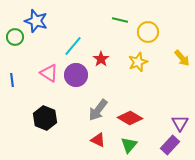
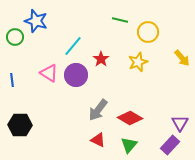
black hexagon: moved 25 px left, 7 px down; rotated 20 degrees counterclockwise
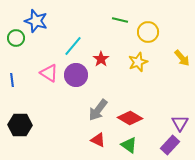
green circle: moved 1 px right, 1 px down
green triangle: rotated 36 degrees counterclockwise
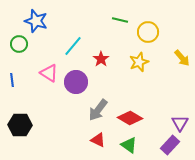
green circle: moved 3 px right, 6 px down
yellow star: moved 1 px right
purple circle: moved 7 px down
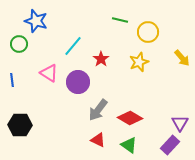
purple circle: moved 2 px right
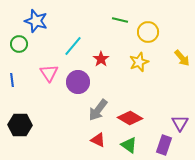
pink triangle: rotated 24 degrees clockwise
purple rectangle: moved 6 px left; rotated 24 degrees counterclockwise
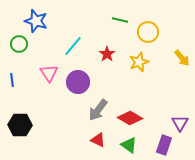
red star: moved 6 px right, 5 px up
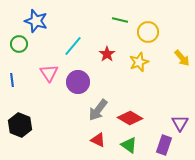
black hexagon: rotated 20 degrees clockwise
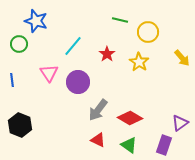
yellow star: rotated 18 degrees counterclockwise
purple triangle: rotated 24 degrees clockwise
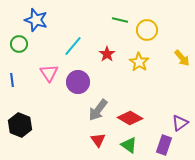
blue star: moved 1 px up
yellow circle: moved 1 px left, 2 px up
red triangle: rotated 28 degrees clockwise
